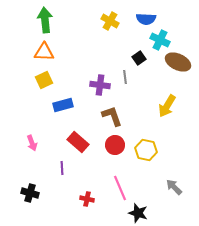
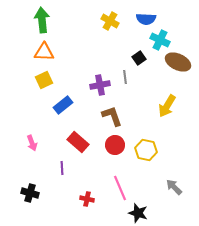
green arrow: moved 3 px left
purple cross: rotated 18 degrees counterclockwise
blue rectangle: rotated 24 degrees counterclockwise
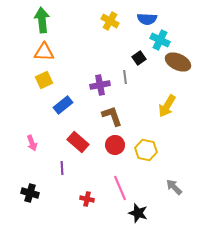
blue semicircle: moved 1 px right
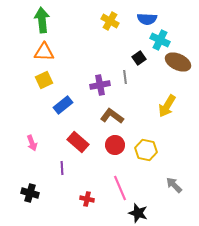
brown L-shape: rotated 35 degrees counterclockwise
gray arrow: moved 2 px up
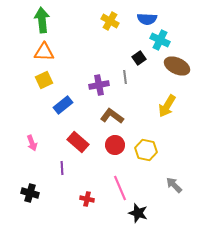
brown ellipse: moved 1 px left, 4 px down
purple cross: moved 1 px left
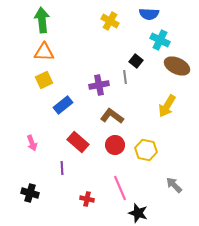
blue semicircle: moved 2 px right, 5 px up
black square: moved 3 px left, 3 px down; rotated 16 degrees counterclockwise
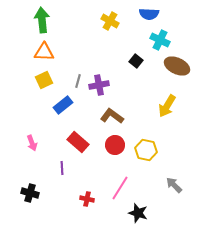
gray line: moved 47 px left, 4 px down; rotated 24 degrees clockwise
pink line: rotated 55 degrees clockwise
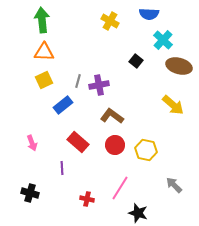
cyan cross: moved 3 px right; rotated 18 degrees clockwise
brown ellipse: moved 2 px right; rotated 10 degrees counterclockwise
yellow arrow: moved 6 px right, 1 px up; rotated 80 degrees counterclockwise
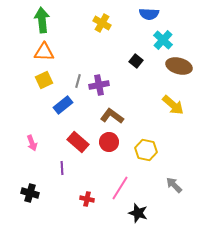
yellow cross: moved 8 px left, 2 px down
red circle: moved 6 px left, 3 px up
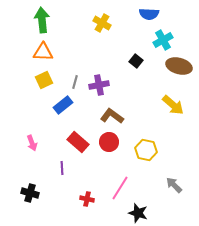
cyan cross: rotated 18 degrees clockwise
orange triangle: moved 1 px left
gray line: moved 3 px left, 1 px down
